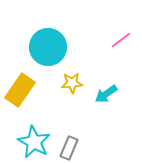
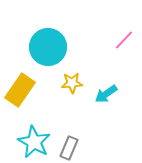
pink line: moved 3 px right; rotated 10 degrees counterclockwise
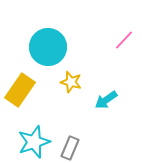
yellow star: moved 1 px left, 1 px up; rotated 20 degrees clockwise
cyan arrow: moved 6 px down
cyan star: rotated 24 degrees clockwise
gray rectangle: moved 1 px right
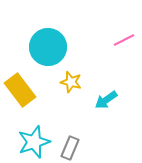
pink line: rotated 20 degrees clockwise
yellow rectangle: rotated 72 degrees counterclockwise
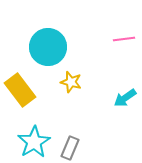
pink line: moved 1 px up; rotated 20 degrees clockwise
cyan arrow: moved 19 px right, 2 px up
cyan star: rotated 12 degrees counterclockwise
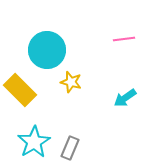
cyan circle: moved 1 px left, 3 px down
yellow rectangle: rotated 8 degrees counterclockwise
